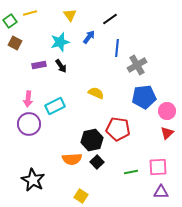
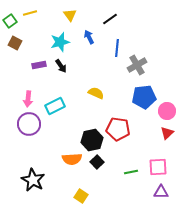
blue arrow: rotated 64 degrees counterclockwise
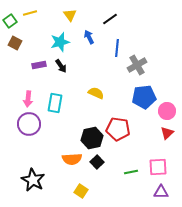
cyan rectangle: moved 3 px up; rotated 54 degrees counterclockwise
black hexagon: moved 2 px up
yellow square: moved 5 px up
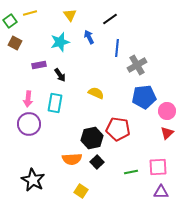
black arrow: moved 1 px left, 9 px down
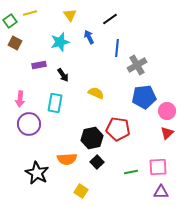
black arrow: moved 3 px right
pink arrow: moved 8 px left
orange semicircle: moved 5 px left
black star: moved 4 px right, 7 px up
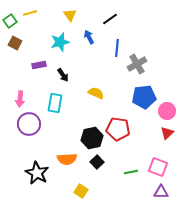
gray cross: moved 1 px up
pink square: rotated 24 degrees clockwise
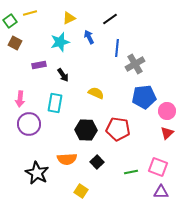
yellow triangle: moved 1 px left, 3 px down; rotated 40 degrees clockwise
gray cross: moved 2 px left
black hexagon: moved 6 px left, 8 px up; rotated 15 degrees clockwise
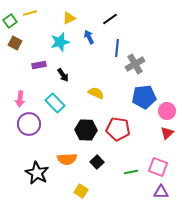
cyan rectangle: rotated 54 degrees counterclockwise
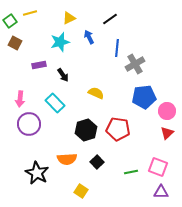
black hexagon: rotated 20 degrees counterclockwise
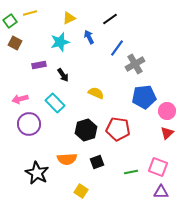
blue line: rotated 30 degrees clockwise
pink arrow: rotated 70 degrees clockwise
black square: rotated 24 degrees clockwise
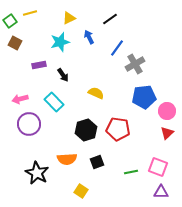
cyan rectangle: moved 1 px left, 1 px up
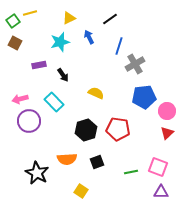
green square: moved 3 px right
blue line: moved 2 px right, 2 px up; rotated 18 degrees counterclockwise
purple circle: moved 3 px up
